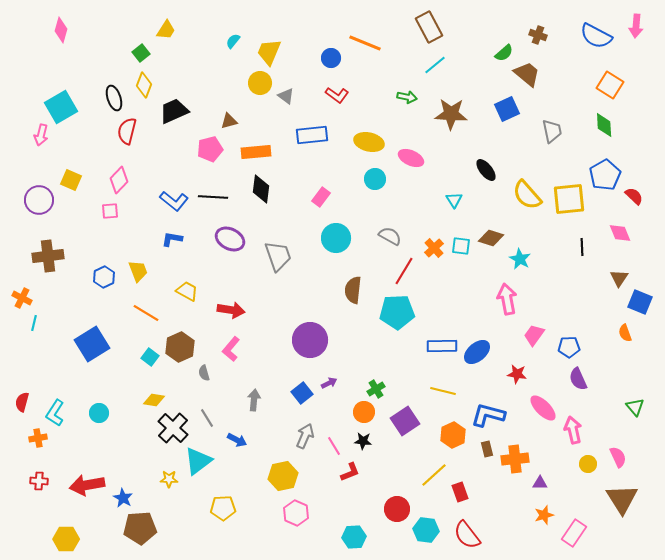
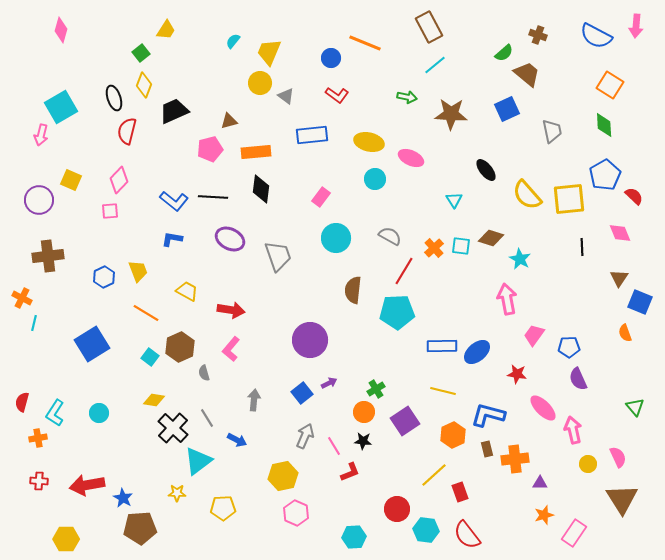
yellow star at (169, 479): moved 8 px right, 14 px down
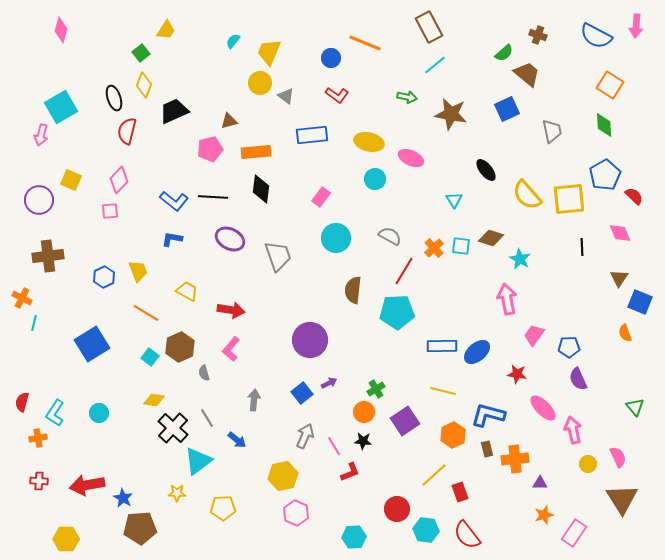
brown star at (451, 114): rotated 8 degrees clockwise
blue arrow at (237, 440): rotated 12 degrees clockwise
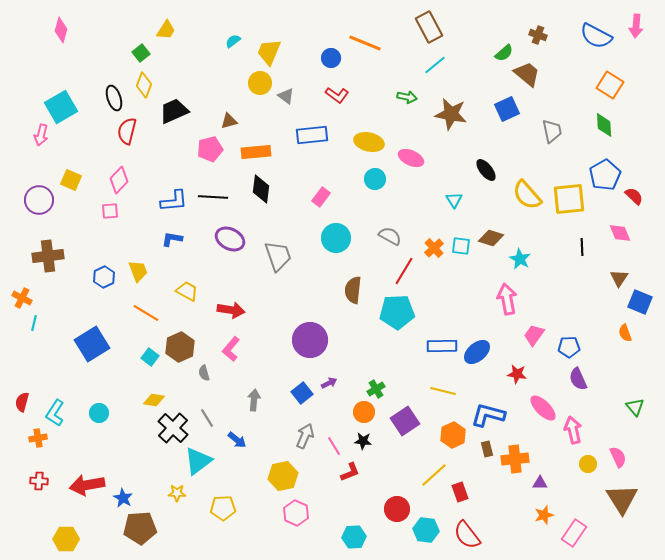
cyan semicircle at (233, 41): rotated 14 degrees clockwise
blue L-shape at (174, 201): rotated 44 degrees counterclockwise
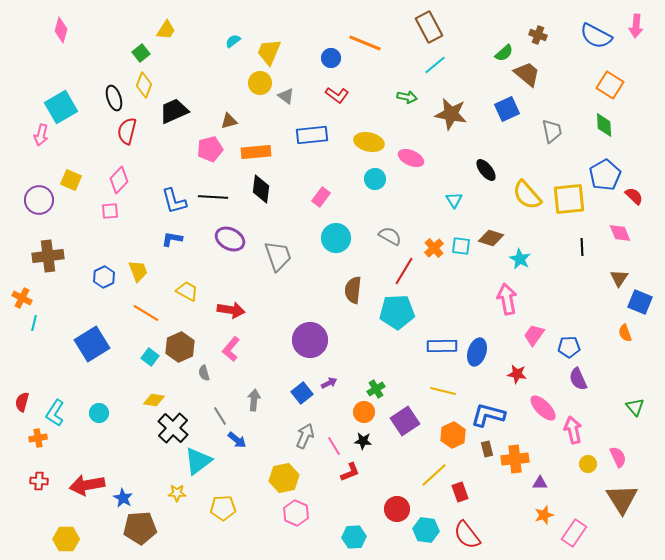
blue L-shape at (174, 201): rotated 80 degrees clockwise
blue ellipse at (477, 352): rotated 32 degrees counterclockwise
gray line at (207, 418): moved 13 px right, 2 px up
yellow hexagon at (283, 476): moved 1 px right, 2 px down
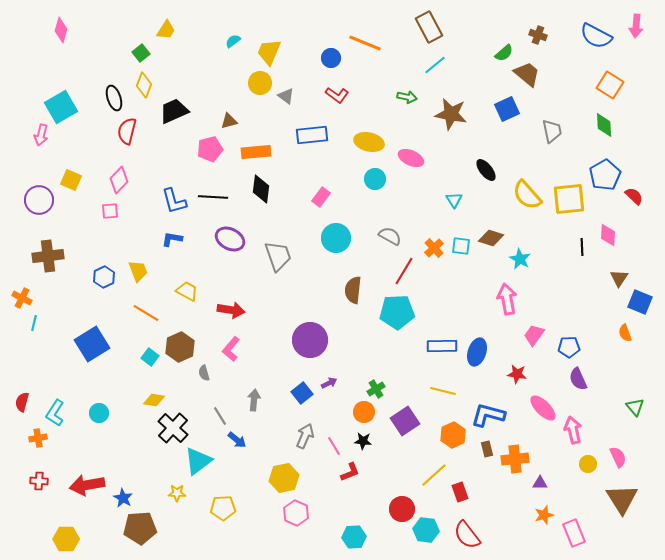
pink diamond at (620, 233): moved 12 px left, 2 px down; rotated 25 degrees clockwise
red circle at (397, 509): moved 5 px right
pink rectangle at (574, 533): rotated 56 degrees counterclockwise
